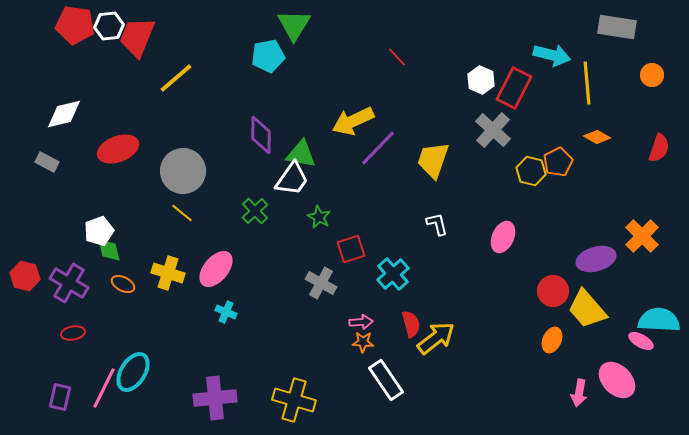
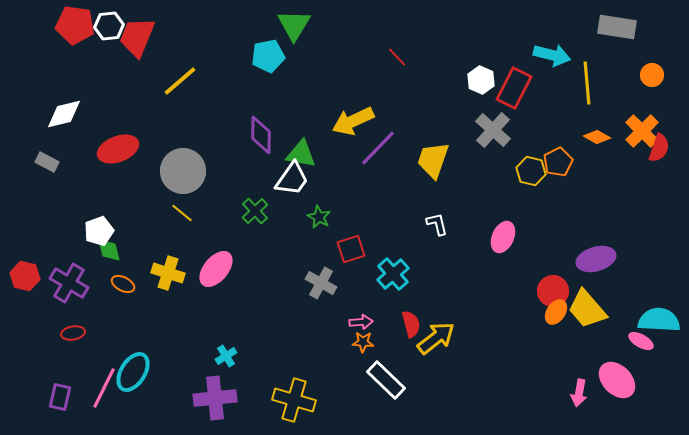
yellow line at (176, 78): moved 4 px right, 3 px down
orange cross at (642, 236): moved 105 px up
cyan cross at (226, 312): moved 44 px down; rotated 35 degrees clockwise
orange ellipse at (552, 340): moved 4 px right, 28 px up; rotated 10 degrees clockwise
white rectangle at (386, 380): rotated 12 degrees counterclockwise
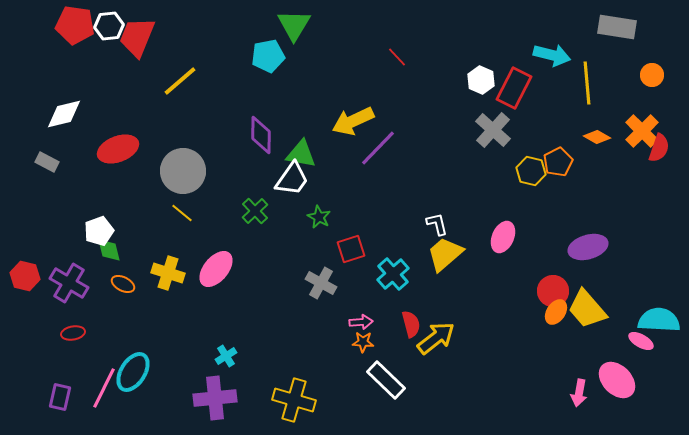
yellow trapezoid at (433, 160): moved 12 px right, 94 px down; rotated 30 degrees clockwise
purple ellipse at (596, 259): moved 8 px left, 12 px up
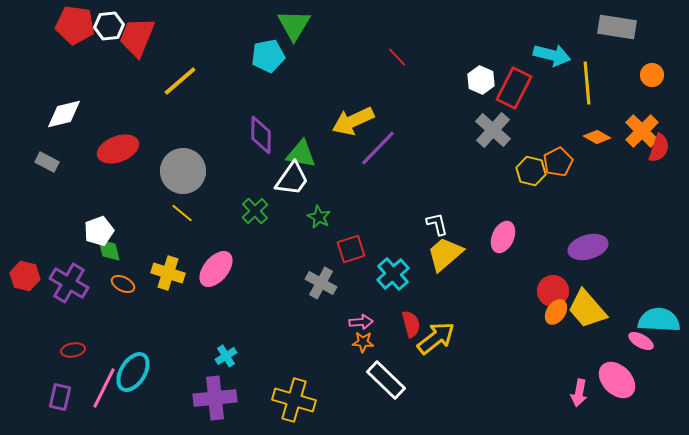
red ellipse at (73, 333): moved 17 px down
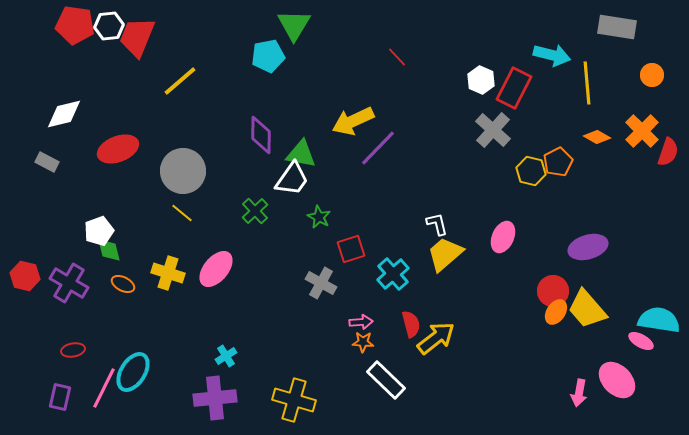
red semicircle at (659, 148): moved 9 px right, 4 px down
cyan semicircle at (659, 320): rotated 6 degrees clockwise
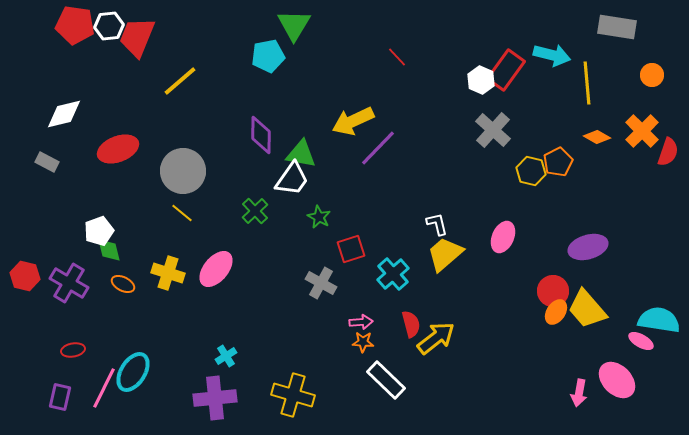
red rectangle at (514, 88): moved 8 px left, 18 px up; rotated 9 degrees clockwise
yellow cross at (294, 400): moved 1 px left, 5 px up
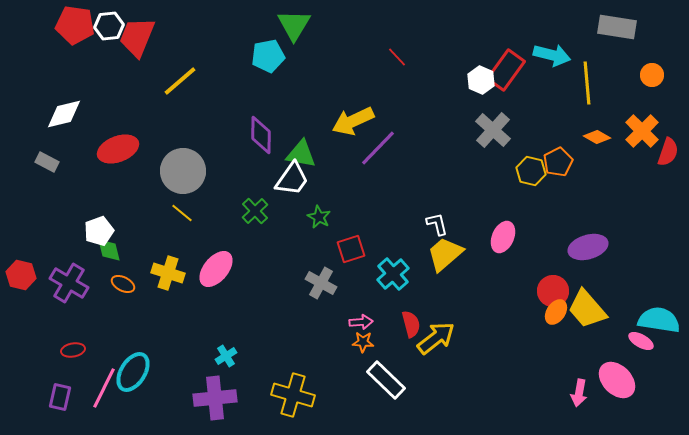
red hexagon at (25, 276): moved 4 px left, 1 px up
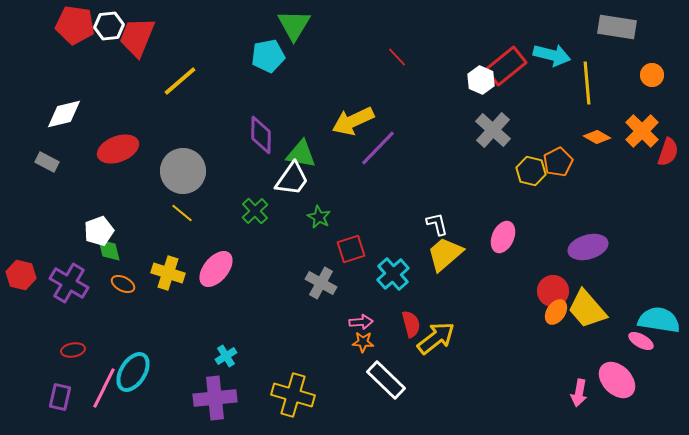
red rectangle at (506, 70): moved 4 px up; rotated 15 degrees clockwise
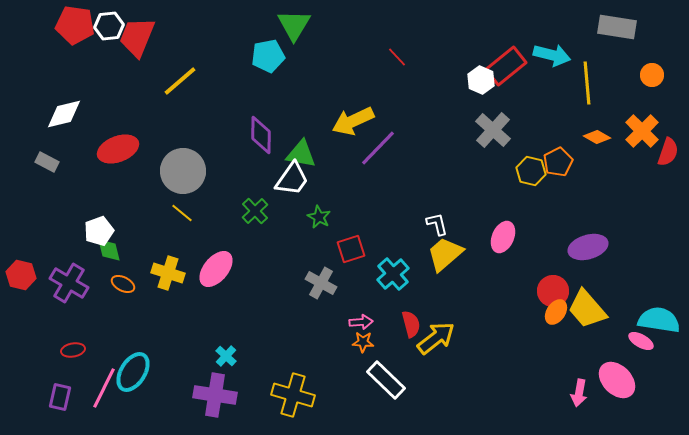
cyan cross at (226, 356): rotated 15 degrees counterclockwise
purple cross at (215, 398): moved 3 px up; rotated 15 degrees clockwise
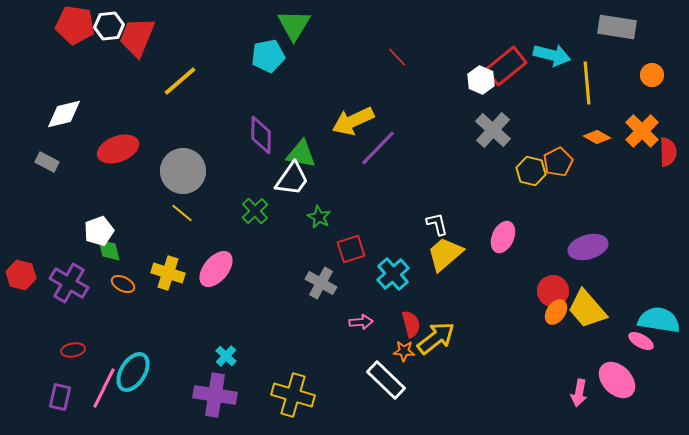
red semicircle at (668, 152): rotated 20 degrees counterclockwise
orange star at (363, 342): moved 41 px right, 9 px down
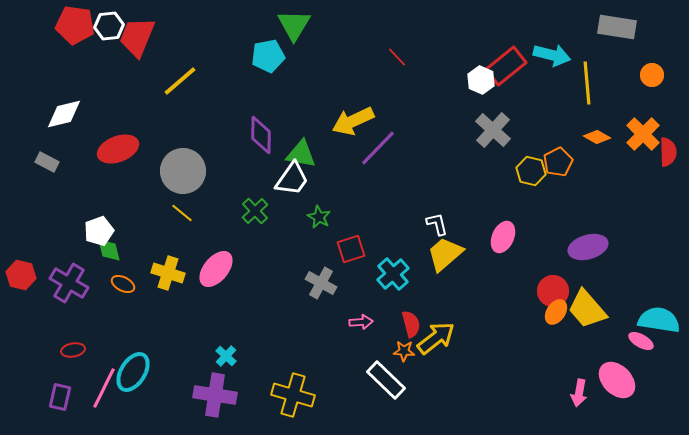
orange cross at (642, 131): moved 1 px right, 3 px down
